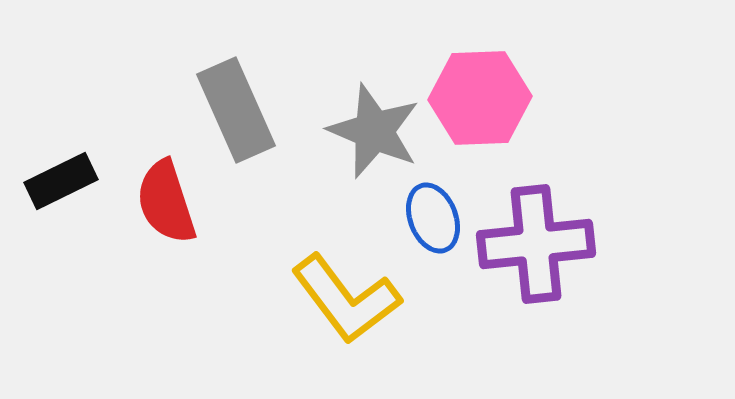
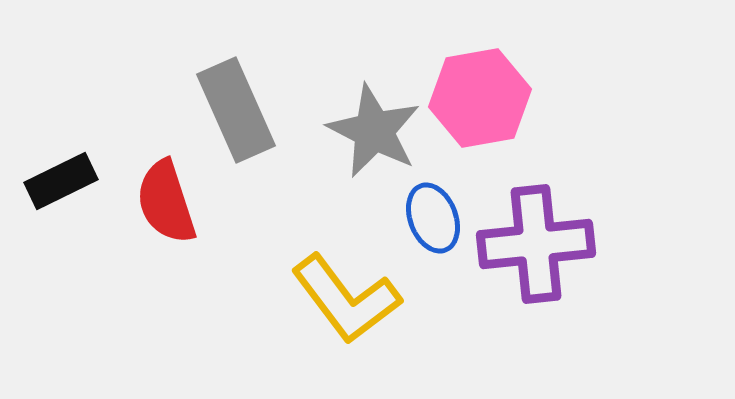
pink hexagon: rotated 8 degrees counterclockwise
gray star: rotated 4 degrees clockwise
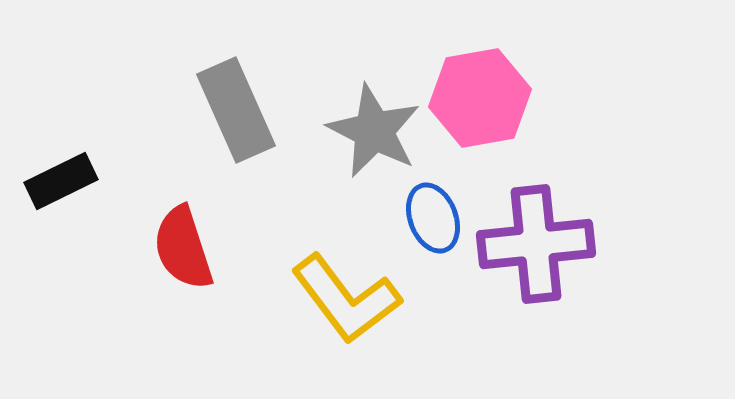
red semicircle: moved 17 px right, 46 px down
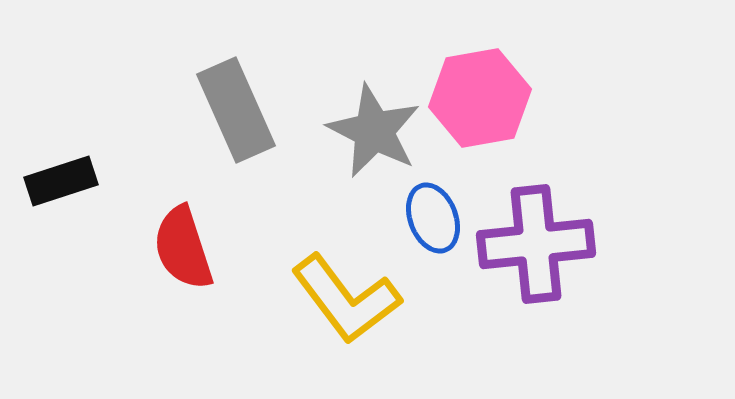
black rectangle: rotated 8 degrees clockwise
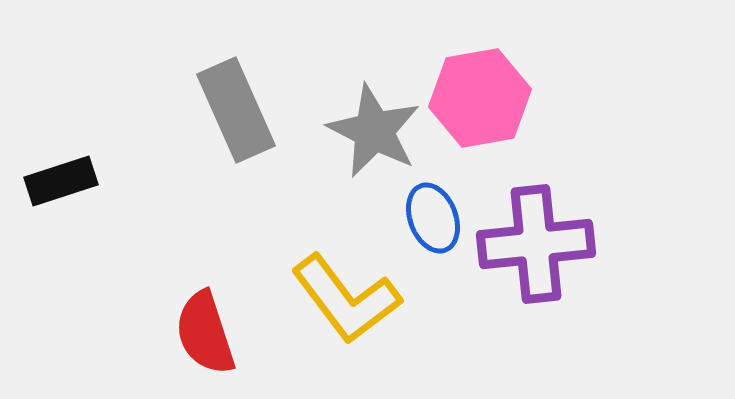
red semicircle: moved 22 px right, 85 px down
